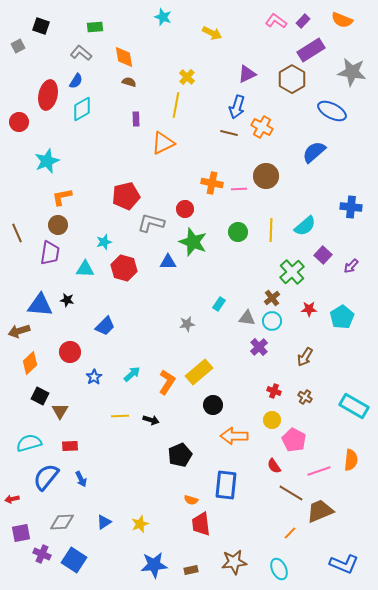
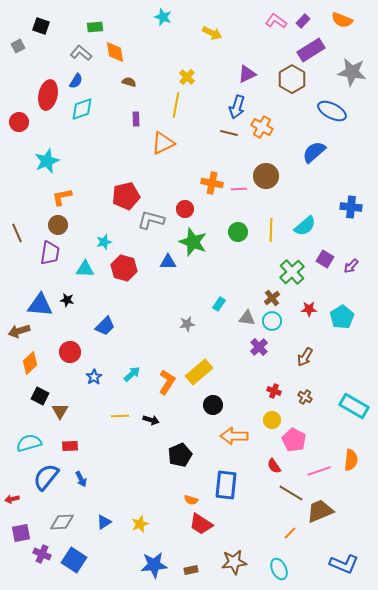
orange diamond at (124, 57): moved 9 px left, 5 px up
cyan diamond at (82, 109): rotated 10 degrees clockwise
gray L-shape at (151, 223): moved 3 px up
purple square at (323, 255): moved 2 px right, 4 px down; rotated 12 degrees counterclockwise
red trapezoid at (201, 524): rotated 50 degrees counterclockwise
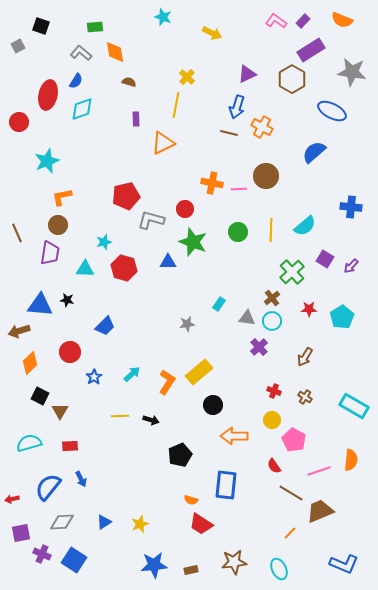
blue semicircle at (46, 477): moved 2 px right, 10 px down
